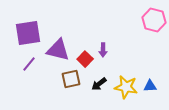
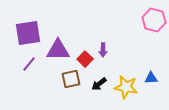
purple triangle: rotated 15 degrees counterclockwise
blue triangle: moved 1 px right, 8 px up
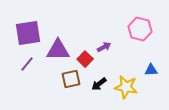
pink hexagon: moved 14 px left, 9 px down
purple arrow: moved 1 px right, 3 px up; rotated 120 degrees counterclockwise
purple line: moved 2 px left
blue triangle: moved 8 px up
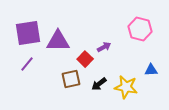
purple triangle: moved 9 px up
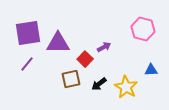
pink hexagon: moved 3 px right
purple triangle: moved 2 px down
yellow star: rotated 20 degrees clockwise
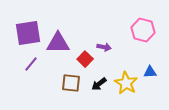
pink hexagon: moved 1 px down
purple arrow: rotated 40 degrees clockwise
purple line: moved 4 px right
blue triangle: moved 1 px left, 2 px down
brown square: moved 4 px down; rotated 18 degrees clockwise
yellow star: moved 4 px up
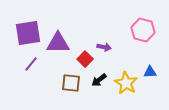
black arrow: moved 4 px up
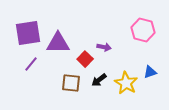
blue triangle: rotated 16 degrees counterclockwise
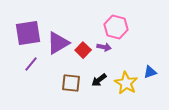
pink hexagon: moved 27 px left, 3 px up
purple triangle: rotated 30 degrees counterclockwise
red square: moved 2 px left, 9 px up
